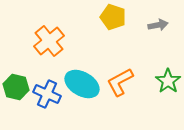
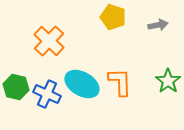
orange cross: rotated 8 degrees counterclockwise
orange L-shape: rotated 116 degrees clockwise
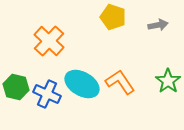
orange L-shape: rotated 32 degrees counterclockwise
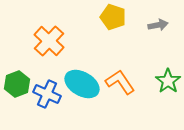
green hexagon: moved 1 px right, 3 px up; rotated 25 degrees clockwise
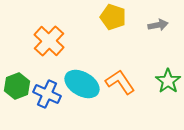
green hexagon: moved 2 px down
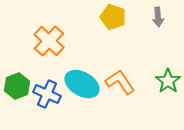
gray arrow: moved 8 px up; rotated 96 degrees clockwise
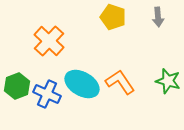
green star: rotated 20 degrees counterclockwise
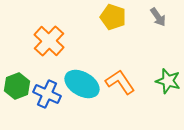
gray arrow: rotated 30 degrees counterclockwise
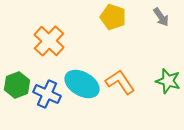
gray arrow: moved 3 px right
green hexagon: moved 1 px up
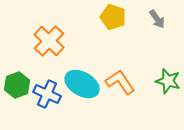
gray arrow: moved 4 px left, 2 px down
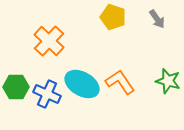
green hexagon: moved 1 px left, 2 px down; rotated 20 degrees clockwise
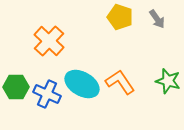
yellow pentagon: moved 7 px right
